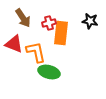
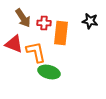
red cross: moved 5 px left; rotated 16 degrees clockwise
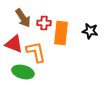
black star: moved 10 px down
green ellipse: moved 26 px left
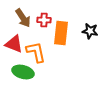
red cross: moved 3 px up
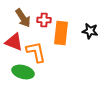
red triangle: moved 2 px up
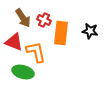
red cross: rotated 24 degrees clockwise
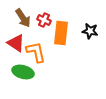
red triangle: moved 2 px right, 1 px down; rotated 12 degrees clockwise
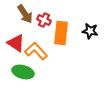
brown arrow: moved 2 px right, 4 px up
orange L-shape: moved 1 px up; rotated 30 degrees counterclockwise
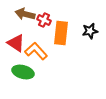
brown arrow: rotated 138 degrees clockwise
black star: rotated 21 degrees counterclockwise
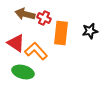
red cross: moved 2 px up
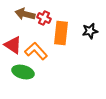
red triangle: moved 3 px left, 2 px down
